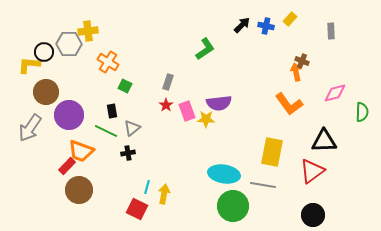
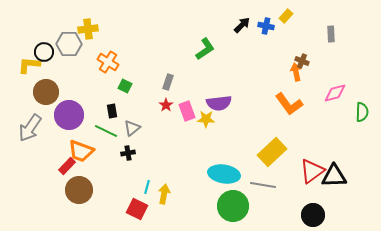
yellow rectangle at (290, 19): moved 4 px left, 3 px up
yellow cross at (88, 31): moved 2 px up
gray rectangle at (331, 31): moved 3 px down
black triangle at (324, 141): moved 10 px right, 35 px down
yellow rectangle at (272, 152): rotated 36 degrees clockwise
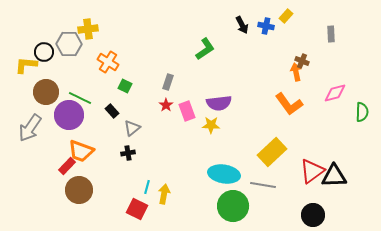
black arrow at (242, 25): rotated 108 degrees clockwise
yellow L-shape at (29, 65): moved 3 px left
black rectangle at (112, 111): rotated 32 degrees counterclockwise
yellow star at (206, 119): moved 5 px right, 6 px down
green line at (106, 131): moved 26 px left, 33 px up
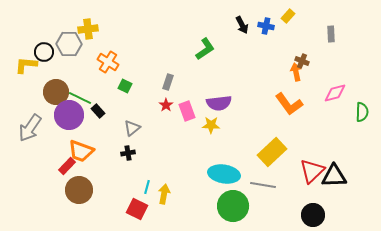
yellow rectangle at (286, 16): moved 2 px right
brown circle at (46, 92): moved 10 px right
black rectangle at (112, 111): moved 14 px left
red triangle at (312, 171): rotated 8 degrees counterclockwise
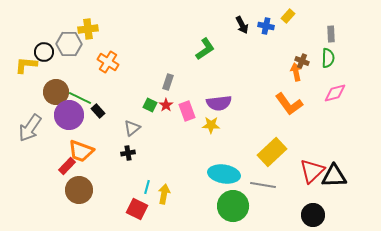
green square at (125, 86): moved 25 px right, 19 px down
green semicircle at (362, 112): moved 34 px left, 54 px up
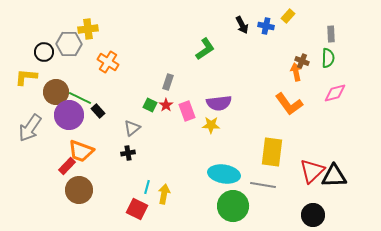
yellow L-shape at (26, 65): moved 12 px down
yellow rectangle at (272, 152): rotated 40 degrees counterclockwise
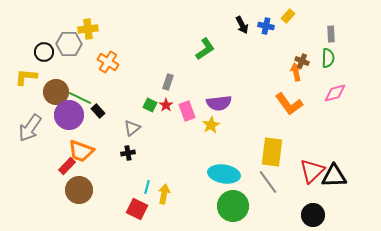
yellow star at (211, 125): rotated 30 degrees counterclockwise
gray line at (263, 185): moved 5 px right, 3 px up; rotated 45 degrees clockwise
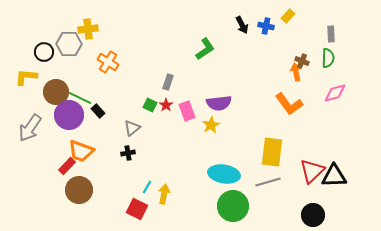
gray line at (268, 182): rotated 70 degrees counterclockwise
cyan line at (147, 187): rotated 16 degrees clockwise
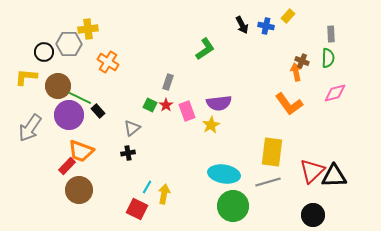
brown circle at (56, 92): moved 2 px right, 6 px up
